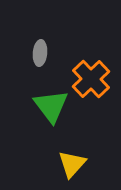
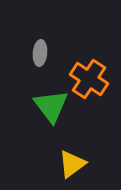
orange cross: moved 2 px left; rotated 12 degrees counterclockwise
yellow triangle: rotated 12 degrees clockwise
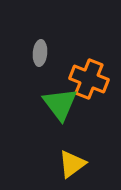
orange cross: rotated 12 degrees counterclockwise
green triangle: moved 9 px right, 2 px up
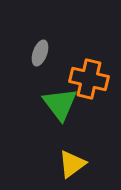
gray ellipse: rotated 15 degrees clockwise
orange cross: rotated 9 degrees counterclockwise
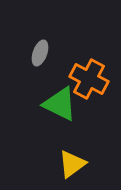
orange cross: rotated 15 degrees clockwise
green triangle: rotated 27 degrees counterclockwise
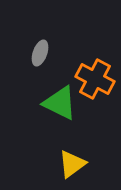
orange cross: moved 6 px right
green triangle: moved 1 px up
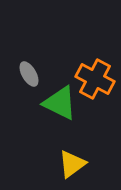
gray ellipse: moved 11 px left, 21 px down; rotated 50 degrees counterclockwise
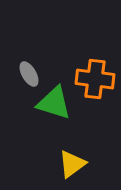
orange cross: rotated 21 degrees counterclockwise
green triangle: moved 6 px left; rotated 9 degrees counterclockwise
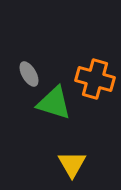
orange cross: rotated 9 degrees clockwise
yellow triangle: rotated 24 degrees counterclockwise
